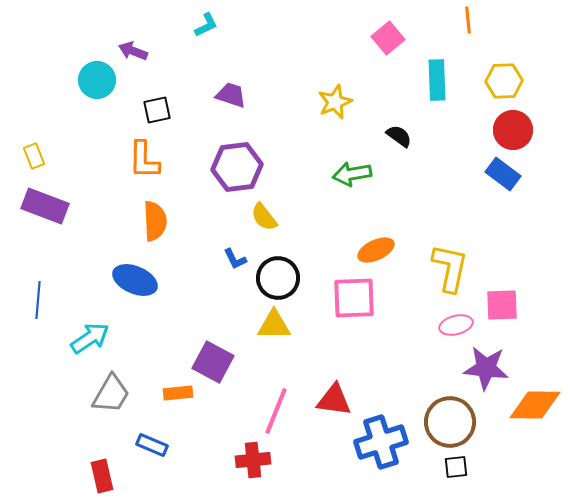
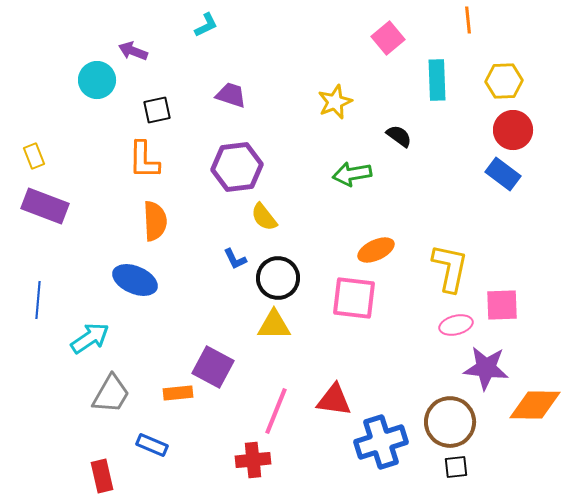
pink square at (354, 298): rotated 9 degrees clockwise
purple square at (213, 362): moved 5 px down
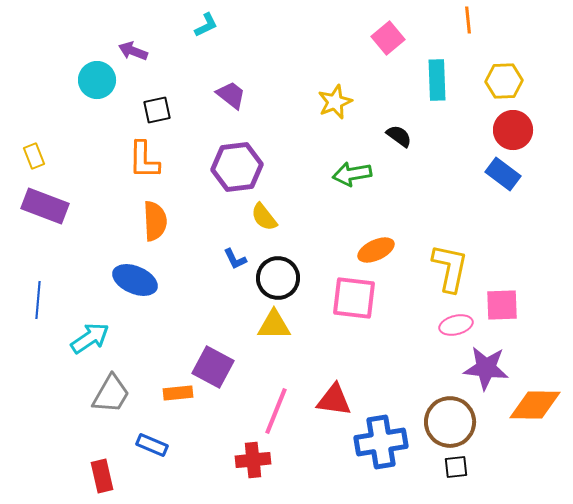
purple trapezoid at (231, 95): rotated 20 degrees clockwise
blue cross at (381, 442): rotated 9 degrees clockwise
